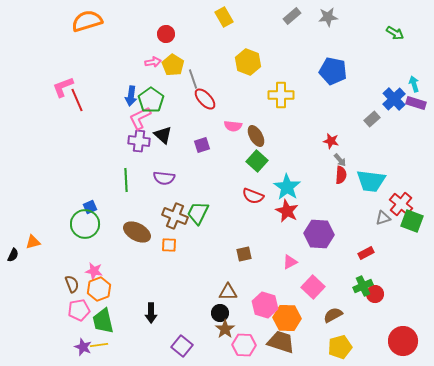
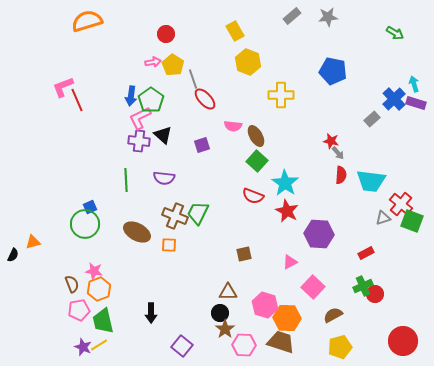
yellow rectangle at (224, 17): moved 11 px right, 14 px down
gray arrow at (340, 160): moved 2 px left, 7 px up
cyan star at (287, 187): moved 2 px left, 4 px up
yellow line at (99, 345): rotated 24 degrees counterclockwise
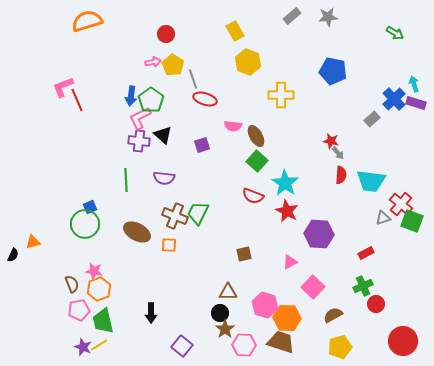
red ellipse at (205, 99): rotated 30 degrees counterclockwise
red circle at (375, 294): moved 1 px right, 10 px down
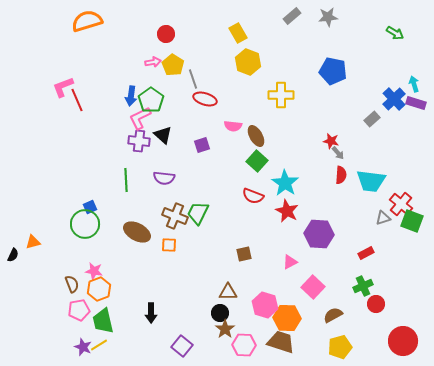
yellow rectangle at (235, 31): moved 3 px right, 2 px down
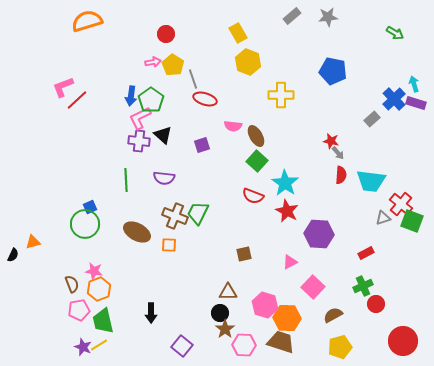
red line at (77, 100): rotated 70 degrees clockwise
